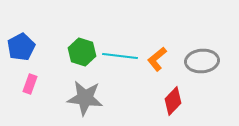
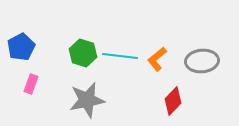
green hexagon: moved 1 px right, 1 px down
pink rectangle: moved 1 px right
gray star: moved 2 px right, 2 px down; rotated 18 degrees counterclockwise
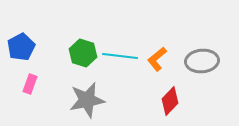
pink rectangle: moved 1 px left
red diamond: moved 3 px left
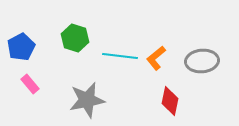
green hexagon: moved 8 px left, 15 px up
orange L-shape: moved 1 px left, 1 px up
pink rectangle: rotated 60 degrees counterclockwise
red diamond: rotated 32 degrees counterclockwise
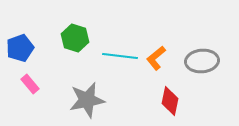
blue pentagon: moved 1 px left, 1 px down; rotated 8 degrees clockwise
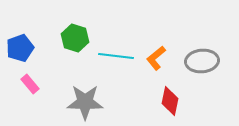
cyan line: moved 4 px left
gray star: moved 2 px left, 2 px down; rotated 12 degrees clockwise
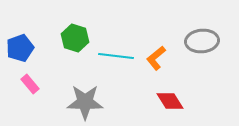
gray ellipse: moved 20 px up
red diamond: rotated 44 degrees counterclockwise
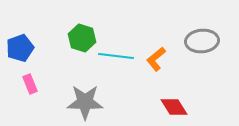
green hexagon: moved 7 px right
orange L-shape: moved 1 px down
pink rectangle: rotated 18 degrees clockwise
red diamond: moved 4 px right, 6 px down
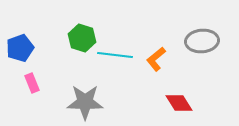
cyan line: moved 1 px left, 1 px up
pink rectangle: moved 2 px right, 1 px up
red diamond: moved 5 px right, 4 px up
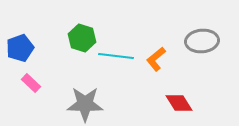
cyan line: moved 1 px right, 1 px down
pink rectangle: moved 1 px left; rotated 24 degrees counterclockwise
gray star: moved 2 px down
